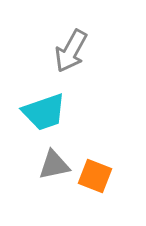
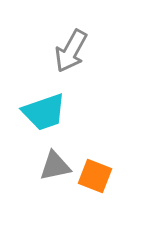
gray triangle: moved 1 px right, 1 px down
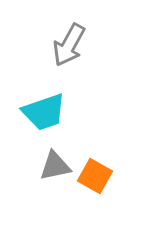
gray arrow: moved 2 px left, 6 px up
orange square: rotated 8 degrees clockwise
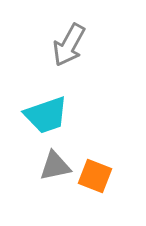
cyan trapezoid: moved 2 px right, 3 px down
orange square: rotated 8 degrees counterclockwise
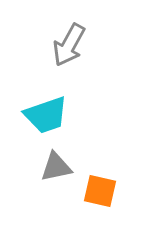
gray triangle: moved 1 px right, 1 px down
orange square: moved 5 px right, 15 px down; rotated 8 degrees counterclockwise
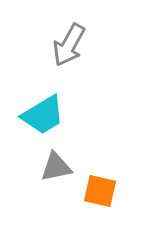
cyan trapezoid: moved 3 px left; rotated 12 degrees counterclockwise
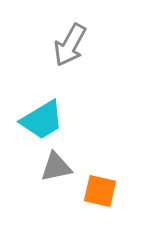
gray arrow: moved 1 px right
cyan trapezoid: moved 1 px left, 5 px down
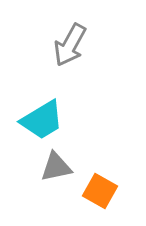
orange square: rotated 16 degrees clockwise
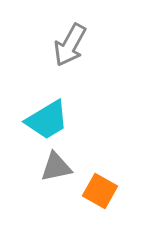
cyan trapezoid: moved 5 px right
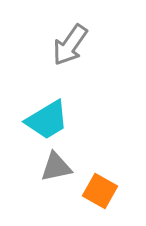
gray arrow: rotated 6 degrees clockwise
